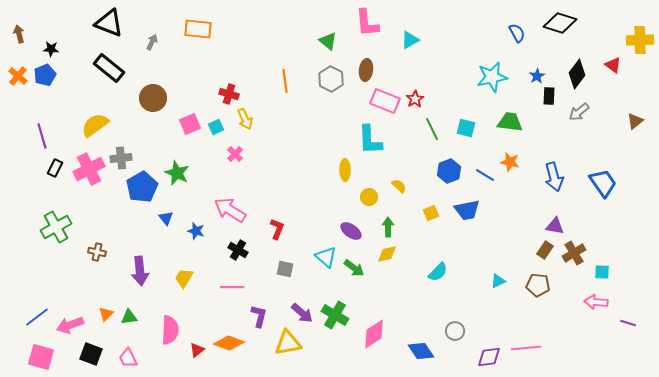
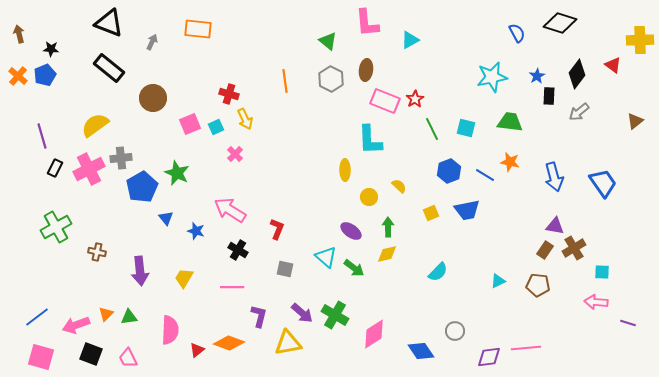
brown cross at (574, 253): moved 5 px up
pink arrow at (70, 325): moved 6 px right
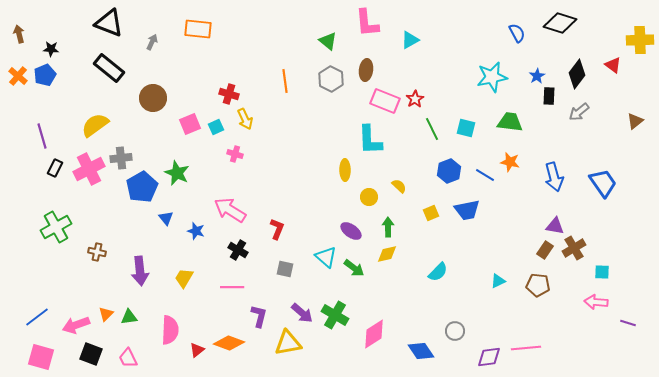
pink cross at (235, 154): rotated 28 degrees counterclockwise
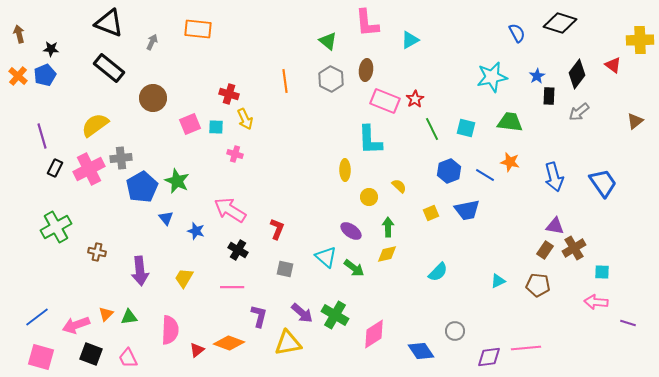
cyan square at (216, 127): rotated 28 degrees clockwise
green star at (177, 173): moved 8 px down
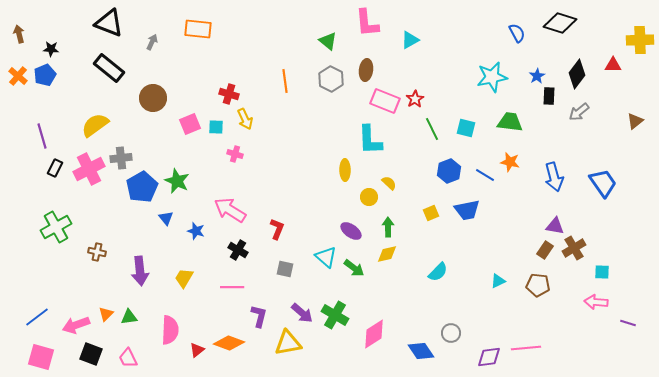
red triangle at (613, 65): rotated 36 degrees counterclockwise
yellow semicircle at (399, 186): moved 10 px left, 3 px up
gray circle at (455, 331): moved 4 px left, 2 px down
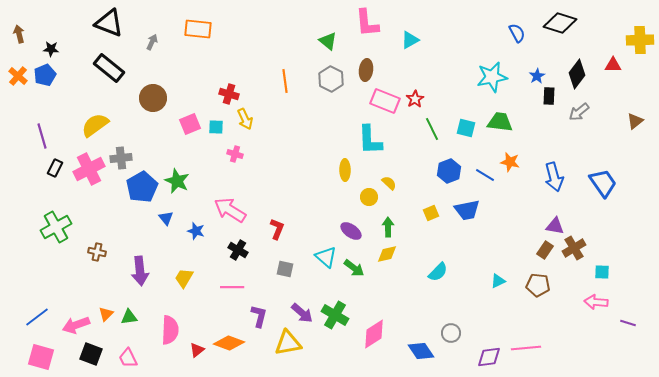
green trapezoid at (510, 122): moved 10 px left
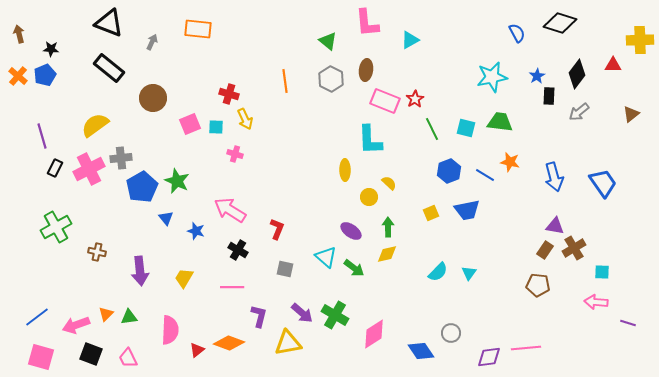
brown triangle at (635, 121): moved 4 px left, 7 px up
cyan triangle at (498, 281): moved 29 px left, 8 px up; rotated 28 degrees counterclockwise
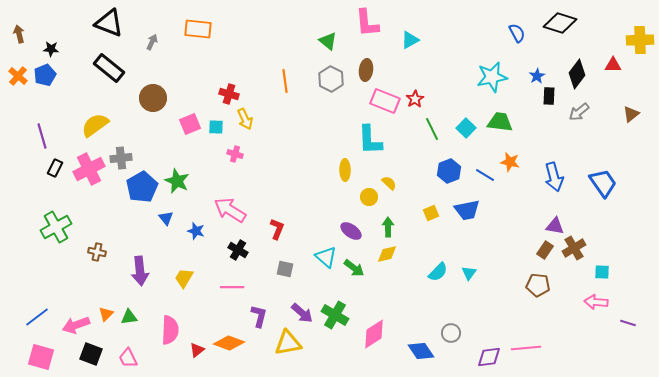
cyan square at (466, 128): rotated 30 degrees clockwise
